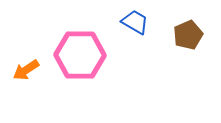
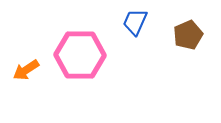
blue trapezoid: rotated 96 degrees counterclockwise
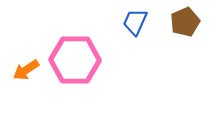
brown pentagon: moved 3 px left, 13 px up
pink hexagon: moved 5 px left, 5 px down
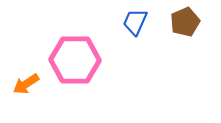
orange arrow: moved 14 px down
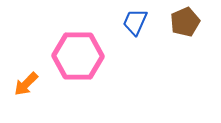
pink hexagon: moved 3 px right, 4 px up
orange arrow: rotated 12 degrees counterclockwise
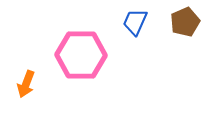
pink hexagon: moved 3 px right, 1 px up
orange arrow: rotated 24 degrees counterclockwise
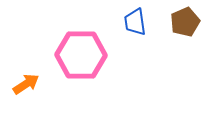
blue trapezoid: rotated 32 degrees counterclockwise
orange arrow: rotated 144 degrees counterclockwise
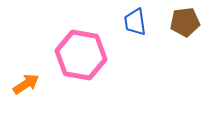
brown pentagon: rotated 16 degrees clockwise
pink hexagon: rotated 9 degrees clockwise
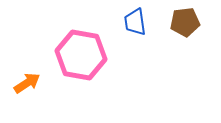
orange arrow: moved 1 px right, 1 px up
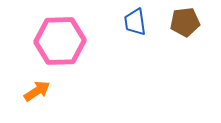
pink hexagon: moved 21 px left, 14 px up; rotated 12 degrees counterclockwise
orange arrow: moved 10 px right, 8 px down
